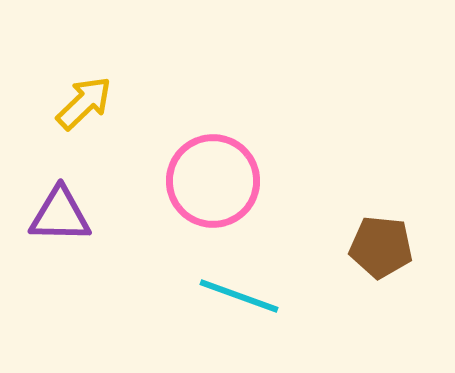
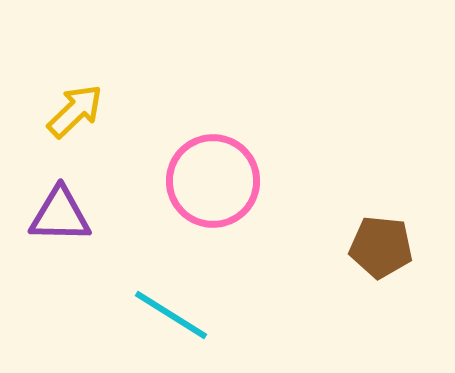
yellow arrow: moved 9 px left, 8 px down
cyan line: moved 68 px left, 19 px down; rotated 12 degrees clockwise
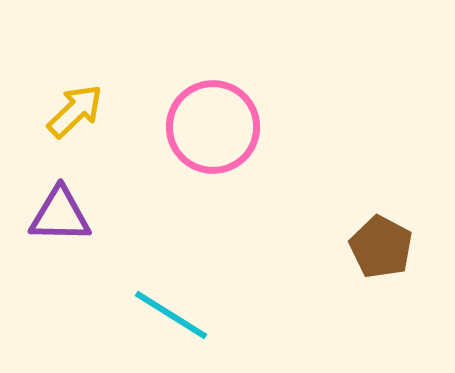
pink circle: moved 54 px up
brown pentagon: rotated 22 degrees clockwise
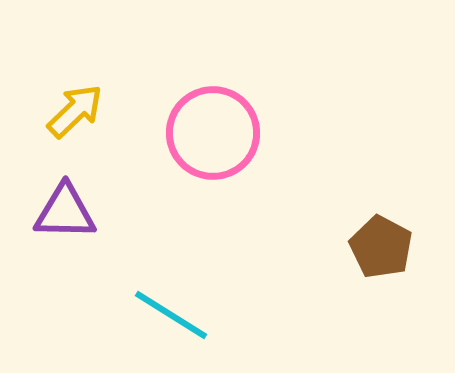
pink circle: moved 6 px down
purple triangle: moved 5 px right, 3 px up
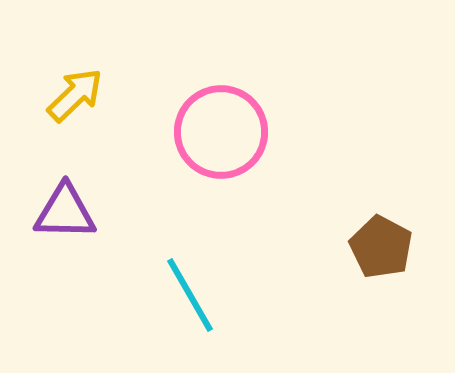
yellow arrow: moved 16 px up
pink circle: moved 8 px right, 1 px up
cyan line: moved 19 px right, 20 px up; rotated 28 degrees clockwise
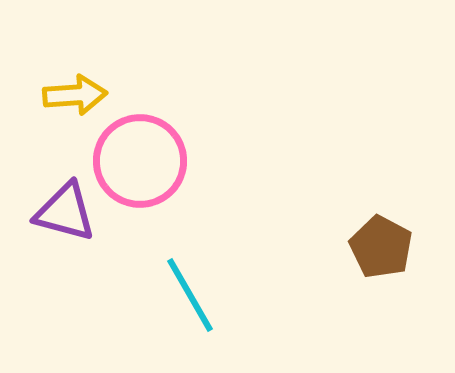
yellow arrow: rotated 40 degrees clockwise
pink circle: moved 81 px left, 29 px down
purple triangle: rotated 14 degrees clockwise
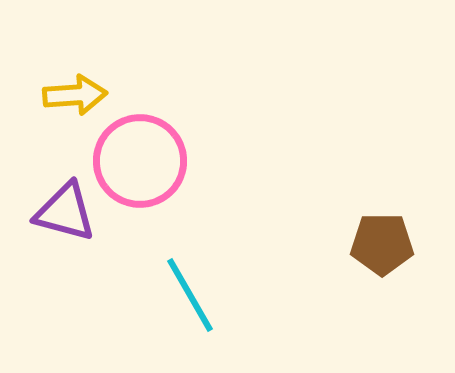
brown pentagon: moved 1 px right, 3 px up; rotated 28 degrees counterclockwise
